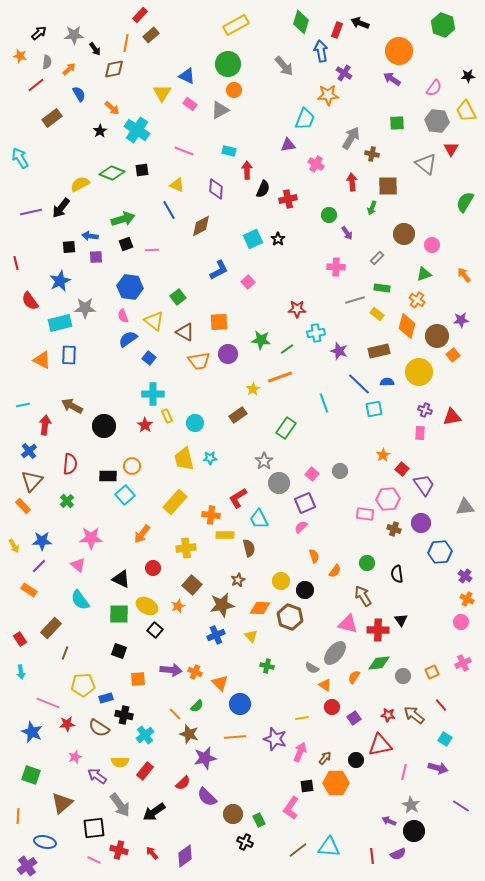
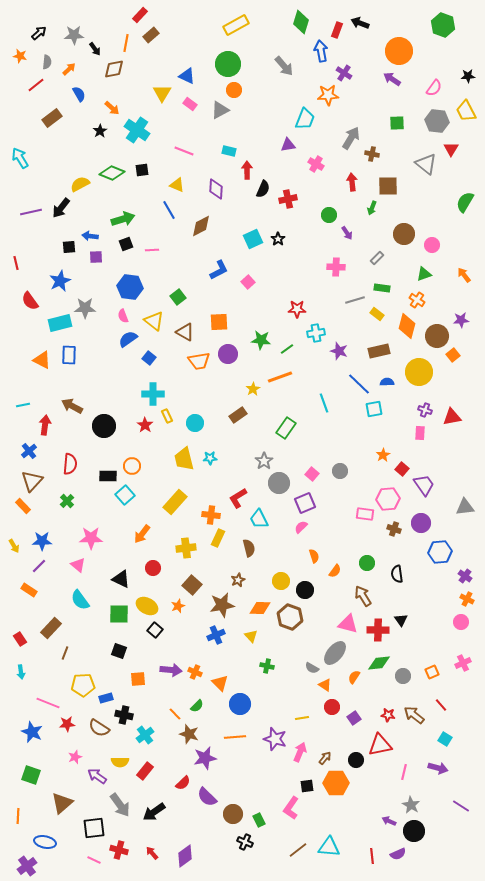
yellow rectangle at (225, 535): moved 7 px left, 3 px down; rotated 66 degrees counterclockwise
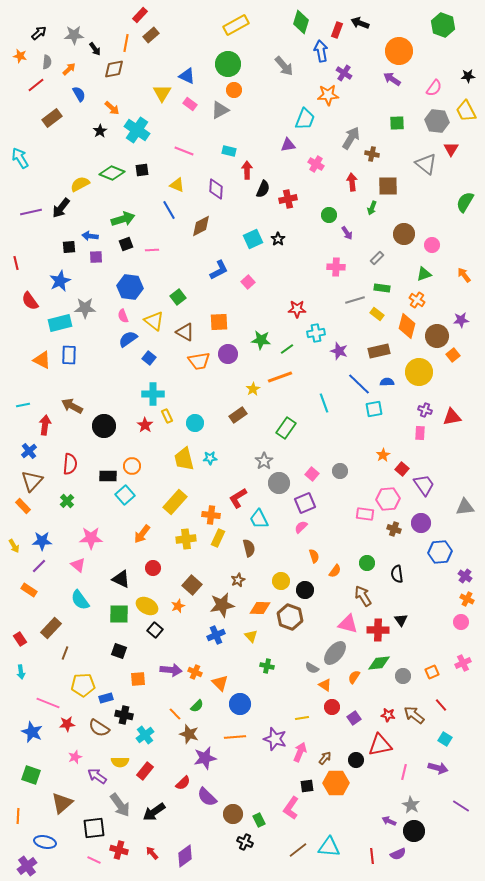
yellow cross at (186, 548): moved 9 px up
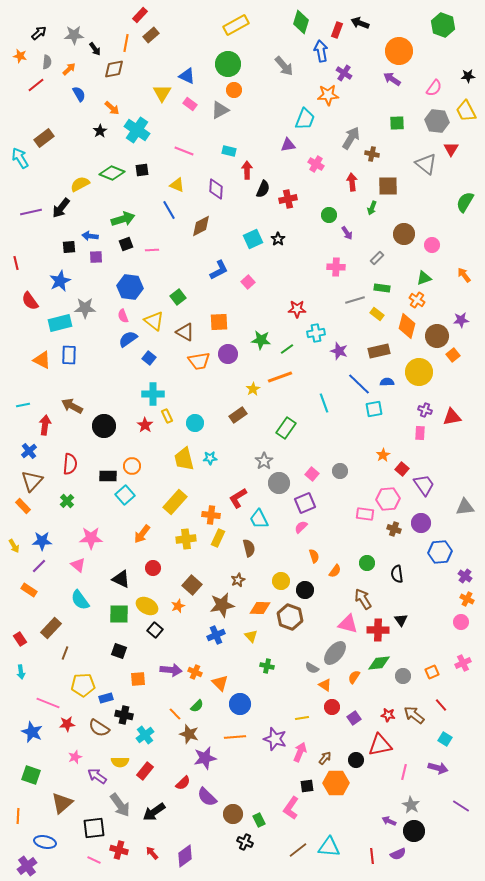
brown rectangle at (52, 118): moved 8 px left, 20 px down
green triangle at (424, 274): moved 4 px down
brown arrow at (363, 596): moved 3 px down
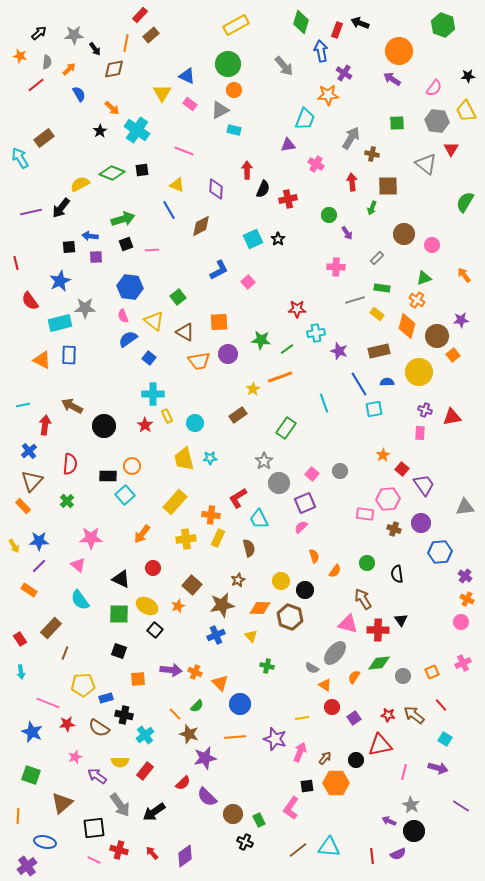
cyan rectangle at (229, 151): moved 5 px right, 21 px up
blue line at (359, 384): rotated 15 degrees clockwise
blue star at (42, 541): moved 3 px left
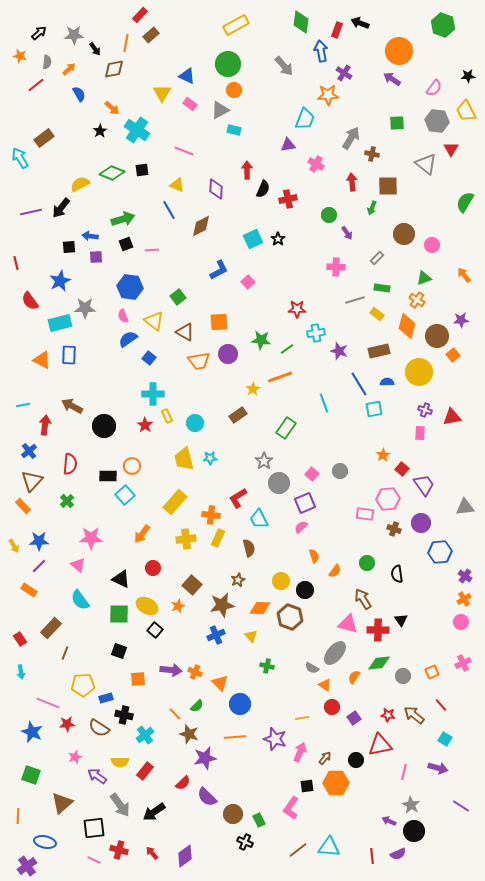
green diamond at (301, 22): rotated 10 degrees counterclockwise
orange cross at (467, 599): moved 3 px left; rotated 32 degrees clockwise
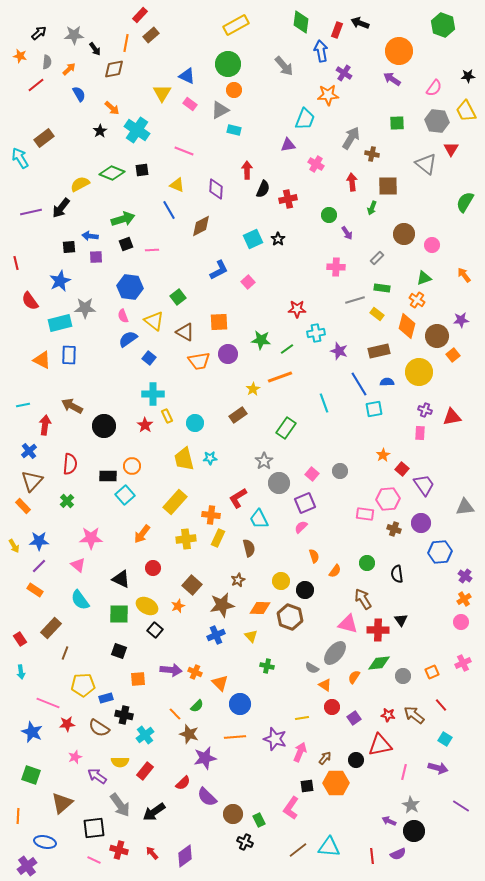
orange rectangle at (29, 590): moved 6 px right
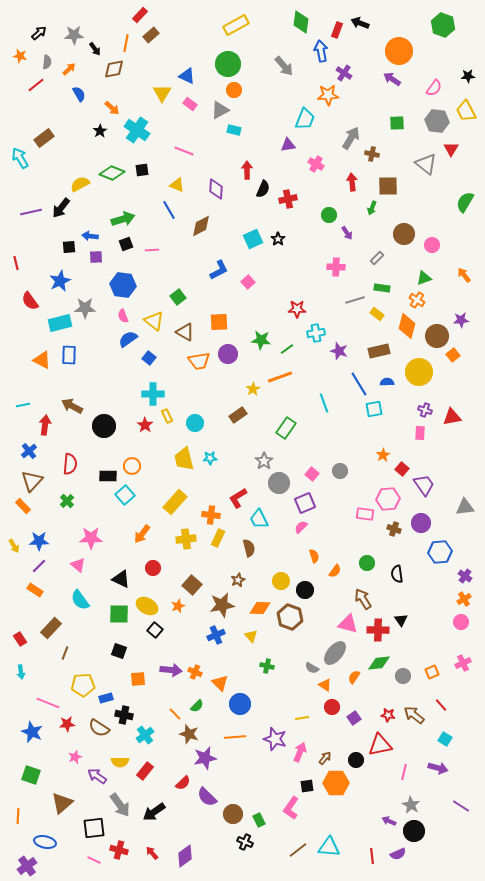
blue hexagon at (130, 287): moved 7 px left, 2 px up
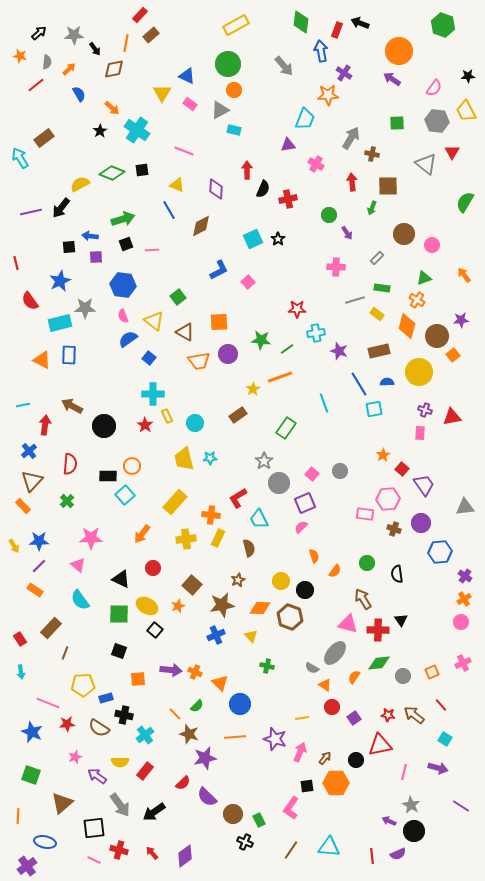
red triangle at (451, 149): moved 1 px right, 3 px down
brown line at (298, 850): moved 7 px left; rotated 18 degrees counterclockwise
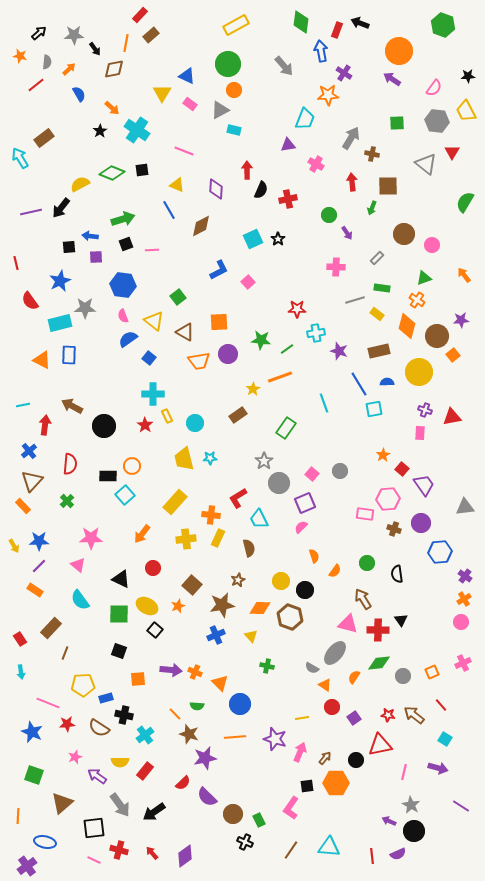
black semicircle at (263, 189): moved 2 px left, 1 px down
green semicircle at (197, 706): rotated 48 degrees clockwise
green square at (31, 775): moved 3 px right
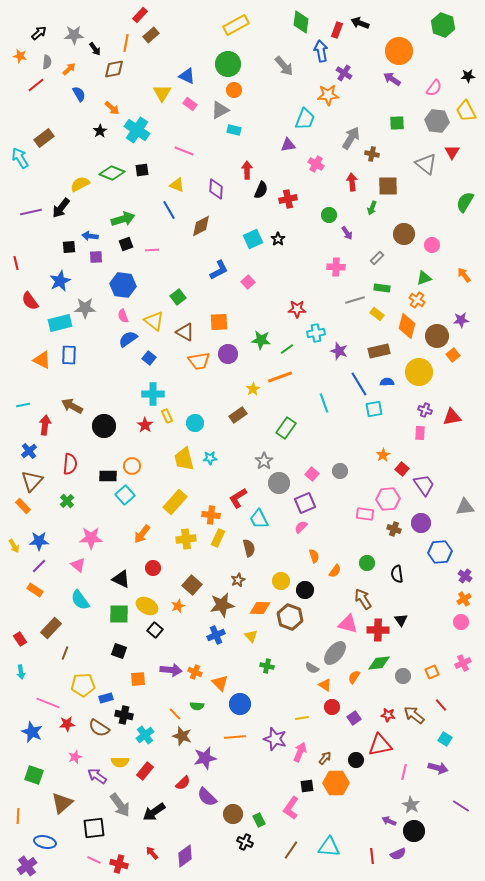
brown star at (189, 734): moved 7 px left, 2 px down
red cross at (119, 850): moved 14 px down
